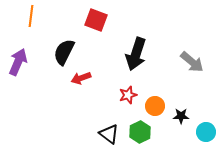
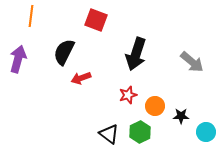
purple arrow: moved 3 px up; rotated 8 degrees counterclockwise
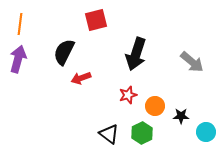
orange line: moved 11 px left, 8 px down
red square: rotated 35 degrees counterclockwise
green hexagon: moved 2 px right, 1 px down
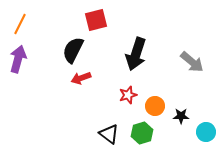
orange line: rotated 20 degrees clockwise
black semicircle: moved 9 px right, 2 px up
green hexagon: rotated 10 degrees clockwise
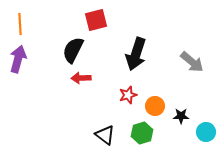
orange line: rotated 30 degrees counterclockwise
red arrow: rotated 18 degrees clockwise
black triangle: moved 4 px left, 1 px down
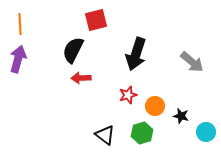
black star: rotated 14 degrees clockwise
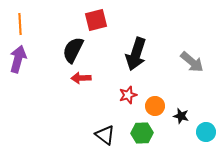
green hexagon: rotated 15 degrees clockwise
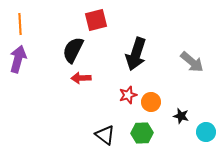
orange circle: moved 4 px left, 4 px up
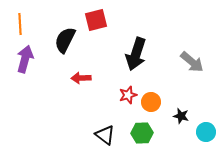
black semicircle: moved 8 px left, 10 px up
purple arrow: moved 7 px right
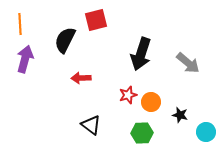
black arrow: moved 5 px right
gray arrow: moved 4 px left, 1 px down
black star: moved 1 px left, 1 px up
black triangle: moved 14 px left, 10 px up
